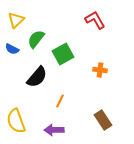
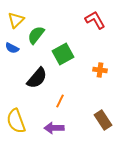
green semicircle: moved 4 px up
blue semicircle: moved 1 px up
black semicircle: moved 1 px down
purple arrow: moved 2 px up
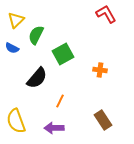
red L-shape: moved 11 px right, 6 px up
green semicircle: rotated 12 degrees counterclockwise
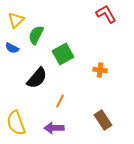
yellow semicircle: moved 2 px down
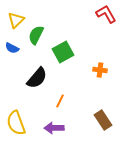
green square: moved 2 px up
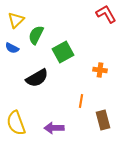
black semicircle: rotated 20 degrees clockwise
orange line: moved 21 px right; rotated 16 degrees counterclockwise
brown rectangle: rotated 18 degrees clockwise
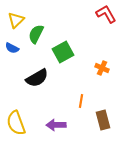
green semicircle: moved 1 px up
orange cross: moved 2 px right, 2 px up; rotated 16 degrees clockwise
purple arrow: moved 2 px right, 3 px up
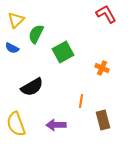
black semicircle: moved 5 px left, 9 px down
yellow semicircle: moved 1 px down
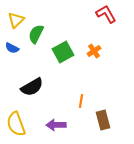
orange cross: moved 8 px left, 17 px up; rotated 32 degrees clockwise
